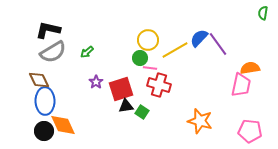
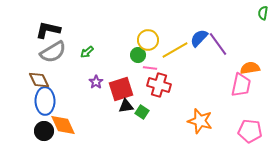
green circle: moved 2 px left, 3 px up
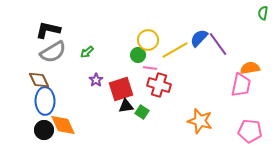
purple star: moved 2 px up
black circle: moved 1 px up
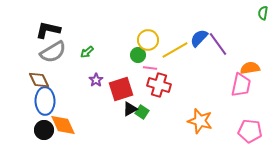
black triangle: moved 4 px right, 3 px down; rotated 21 degrees counterclockwise
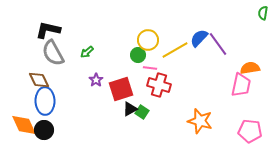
gray semicircle: moved 1 px down; rotated 92 degrees clockwise
orange diamond: moved 39 px left
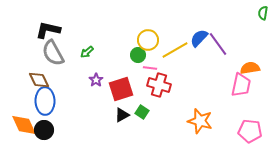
black triangle: moved 8 px left, 6 px down
